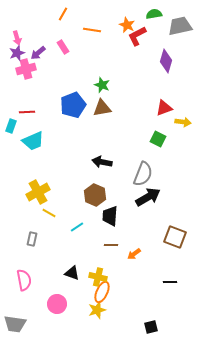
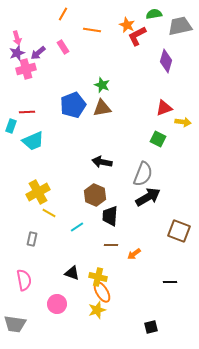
brown square at (175, 237): moved 4 px right, 6 px up
orange ellipse at (102, 292): rotated 55 degrees counterclockwise
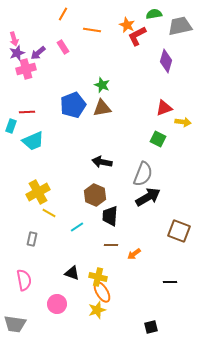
pink arrow at (17, 38): moved 3 px left, 1 px down
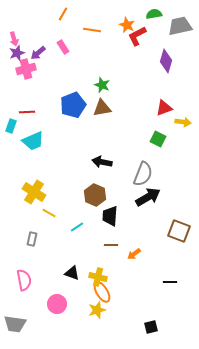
yellow cross at (38, 192): moved 4 px left; rotated 30 degrees counterclockwise
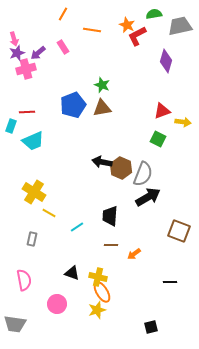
red triangle at (164, 108): moved 2 px left, 3 px down
brown hexagon at (95, 195): moved 26 px right, 27 px up
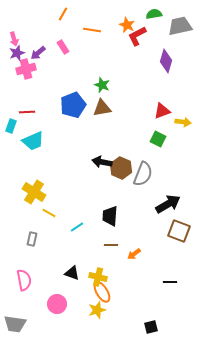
black arrow at (148, 197): moved 20 px right, 7 px down
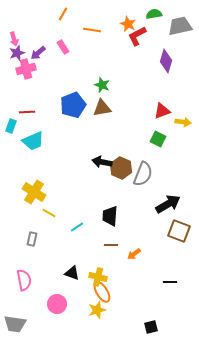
orange star at (127, 25): moved 1 px right, 1 px up
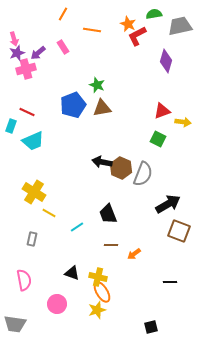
green star at (102, 85): moved 5 px left
red line at (27, 112): rotated 28 degrees clockwise
black trapezoid at (110, 216): moved 2 px left, 2 px up; rotated 25 degrees counterclockwise
